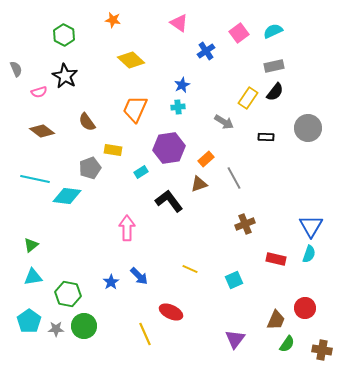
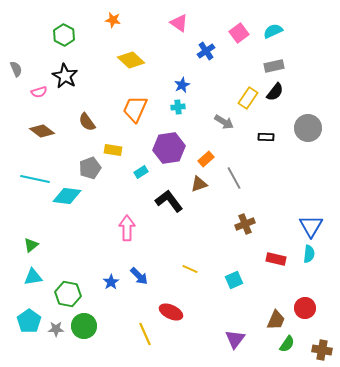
cyan semicircle at (309, 254): rotated 12 degrees counterclockwise
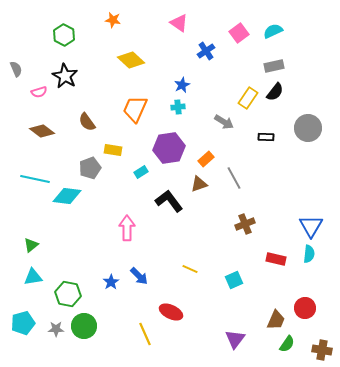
cyan pentagon at (29, 321): moved 6 px left, 2 px down; rotated 20 degrees clockwise
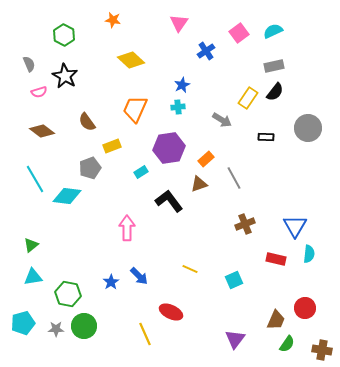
pink triangle at (179, 23): rotated 30 degrees clockwise
gray semicircle at (16, 69): moved 13 px right, 5 px up
gray arrow at (224, 122): moved 2 px left, 2 px up
yellow rectangle at (113, 150): moved 1 px left, 4 px up; rotated 30 degrees counterclockwise
cyan line at (35, 179): rotated 48 degrees clockwise
blue triangle at (311, 226): moved 16 px left
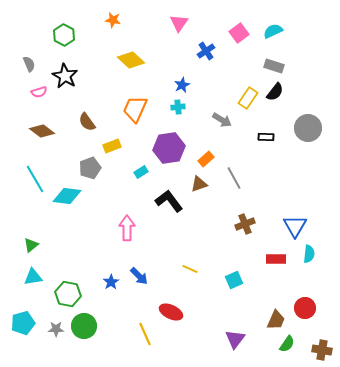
gray rectangle at (274, 66): rotated 30 degrees clockwise
red rectangle at (276, 259): rotated 12 degrees counterclockwise
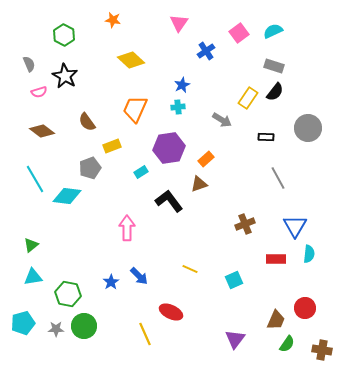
gray line at (234, 178): moved 44 px right
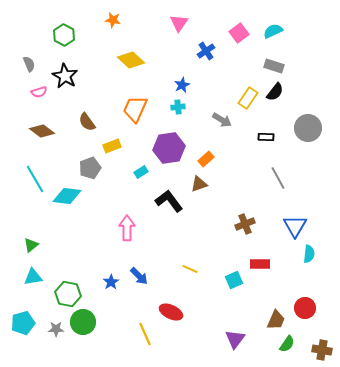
red rectangle at (276, 259): moved 16 px left, 5 px down
green circle at (84, 326): moved 1 px left, 4 px up
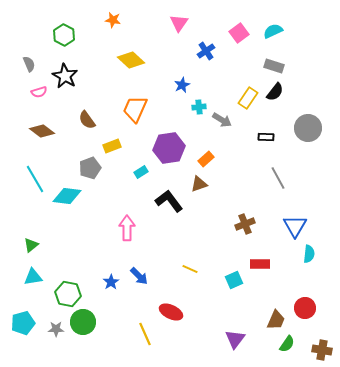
cyan cross at (178, 107): moved 21 px right
brown semicircle at (87, 122): moved 2 px up
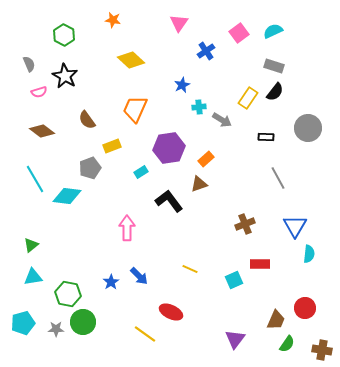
yellow line at (145, 334): rotated 30 degrees counterclockwise
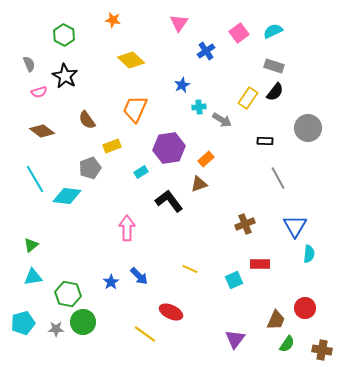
black rectangle at (266, 137): moved 1 px left, 4 px down
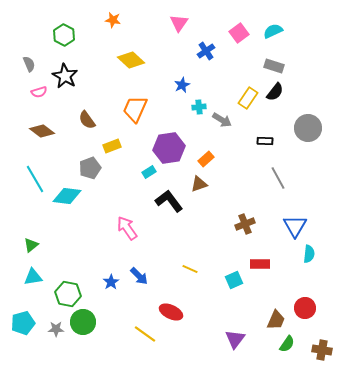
cyan rectangle at (141, 172): moved 8 px right
pink arrow at (127, 228): rotated 35 degrees counterclockwise
